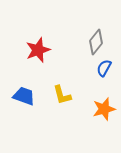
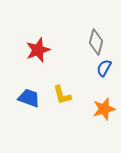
gray diamond: rotated 25 degrees counterclockwise
blue trapezoid: moved 5 px right, 2 px down
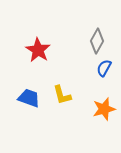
gray diamond: moved 1 px right, 1 px up; rotated 15 degrees clockwise
red star: rotated 20 degrees counterclockwise
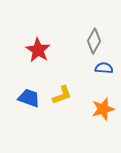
gray diamond: moved 3 px left
blue semicircle: rotated 66 degrees clockwise
yellow L-shape: rotated 95 degrees counterclockwise
orange star: moved 1 px left
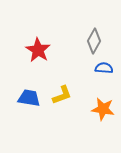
blue trapezoid: rotated 10 degrees counterclockwise
orange star: rotated 25 degrees clockwise
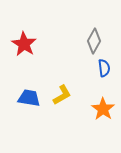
red star: moved 14 px left, 6 px up
blue semicircle: rotated 78 degrees clockwise
yellow L-shape: rotated 10 degrees counterclockwise
orange star: rotated 25 degrees clockwise
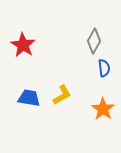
red star: moved 1 px left, 1 px down
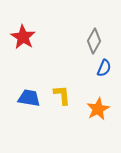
red star: moved 8 px up
blue semicircle: rotated 30 degrees clockwise
yellow L-shape: rotated 65 degrees counterclockwise
orange star: moved 5 px left; rotated 10 degrees clockwise
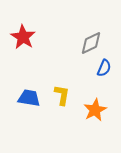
gray diamond: moved 3 px left, 2 px down; rotated 35 degrees clockwise
yellow L-shape: rotated 15 degrees clockwise
orange star: moved 3 px left, 1 px down
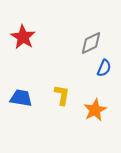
blue trapezoid: moved 8 px left
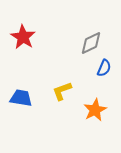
yellow L-shape: moved 4 px up; rotated 120 degrees counterclockwise
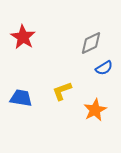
blue semicircle: rotated 36 degrees clockwise
